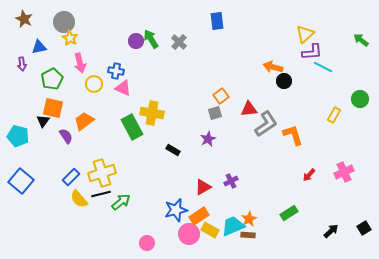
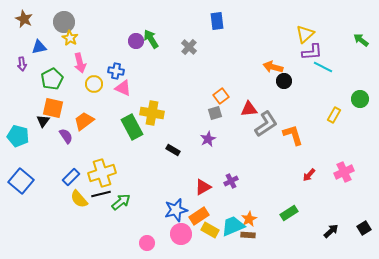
gray cross at (179, 42): moved 10 px right, 5 px down
pink circle at (189, 234): moved 8 px left
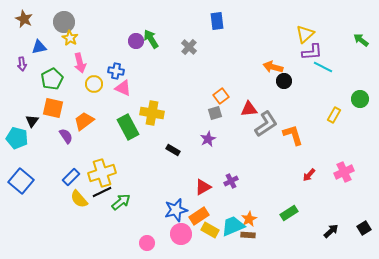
black triangle at (43, 121): moved 11 px left
green rectangle at (132, 127): moved 4 px left
cyan pentagon at (18, 136): moved 1 px left, 2 px down
black line at (101, 194): moved 1 px right, 2 px up; rotated 12 degrees counterclockwise
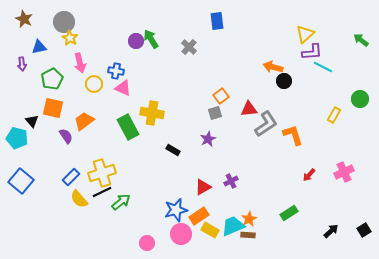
black triangle at (32, 121): rotated 16 degrees counterclockwise
black square at (364, 228): moved 2 px down
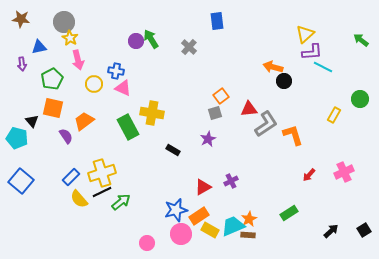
brown star at (24, 19): moved 3 px left; rotated 18 degrees counterclockwise
pink arrow at (80, 63): moved 2 px left, 3 px up
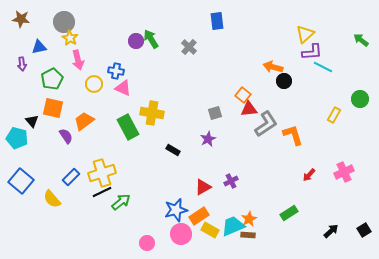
orange square at (221, 96): moved 22 px right, 1 px up; rotated 14 degrees counterclockwise
yellow semicircle at (79, 199): moved 27 px left
